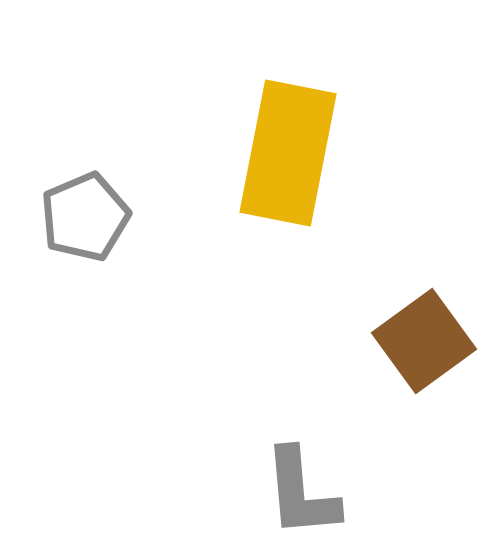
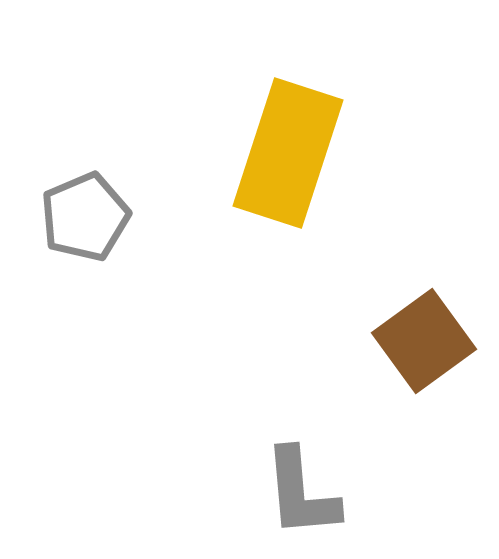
yellow rectangle: rotated 7 degrees clockwise
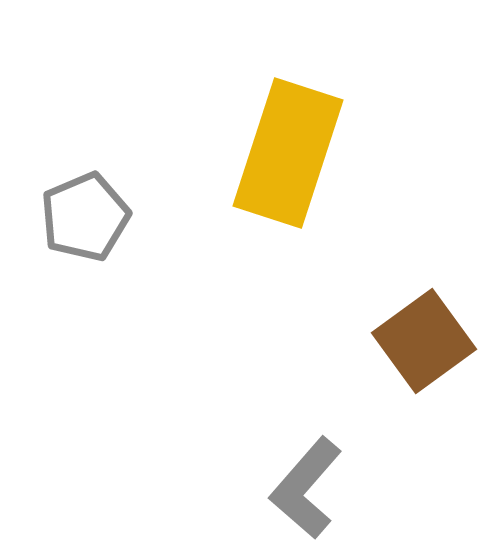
gray L-shape: moved 5 px right, 5 px up; rotated 46 degrees clockwise
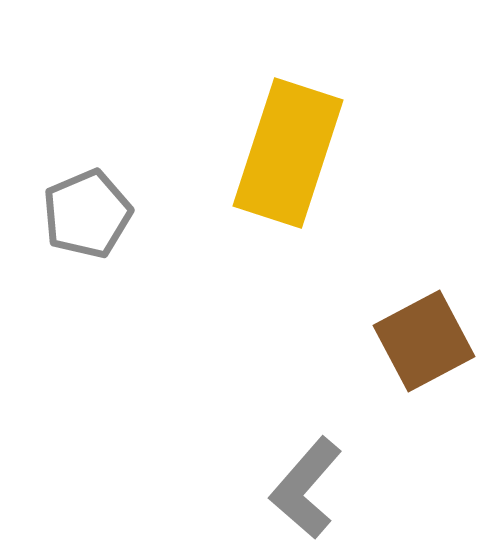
gray pentagon: moved 2 px right, 3 px up
brown square: rotated 8 degrees clockwise
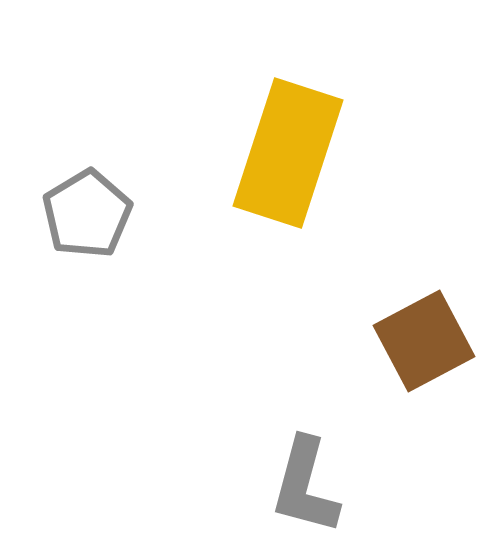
gray pentagon: rotated 8 degrees counterclockwise
gray L-shape: moved 1 px left, 2 px up; rotated 26 degrees counterclockwise
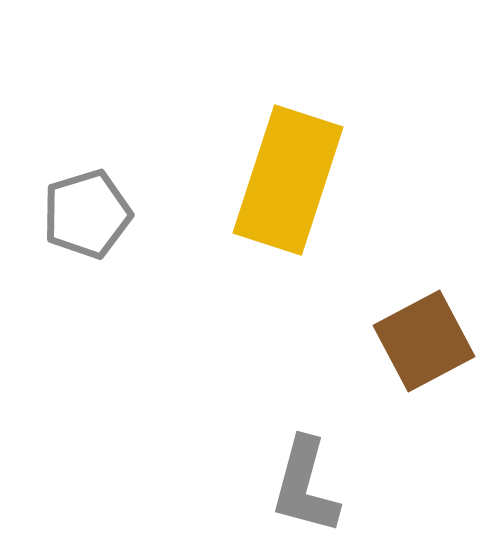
yellow rectangle: moved 27 px down
gray pentagon: rotated 14 degrees clockwise
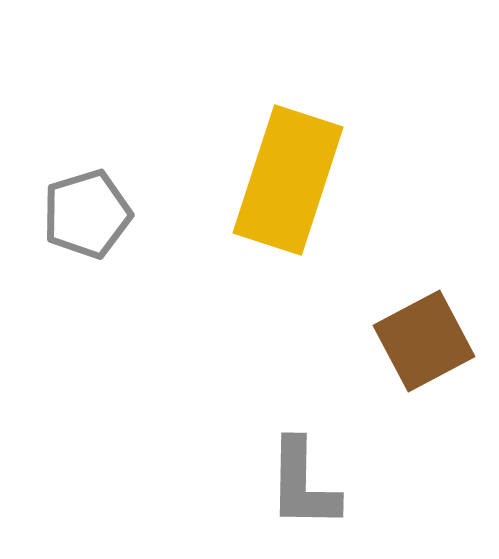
gray L-shape: moved 2 px left, 2 px up; rotated 14 degrees counterclockwise
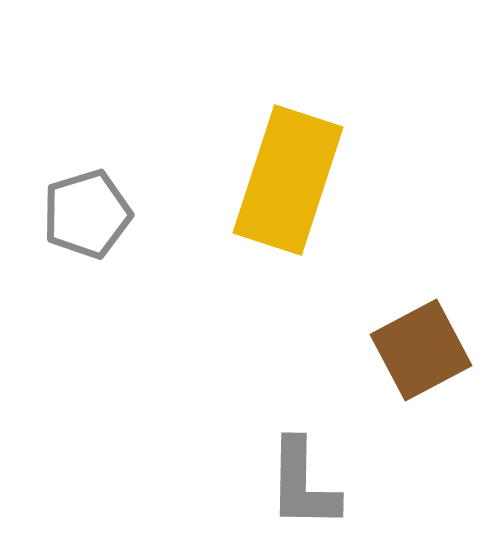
brown square: moved 3 px left, 9 px down
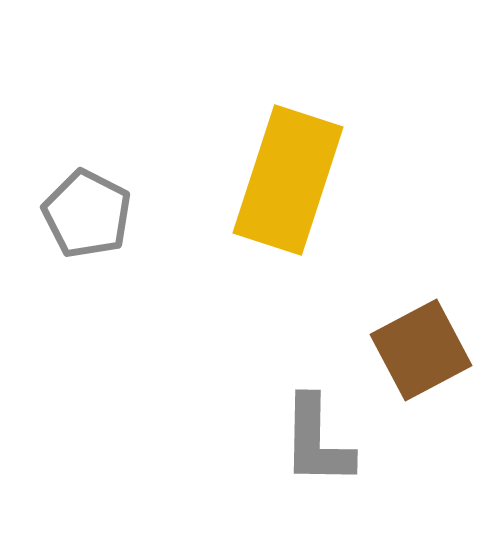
gray pentagon: rotated 28 degrees counterclockwise
gray L-shape: moved 14 px right, 43 px up
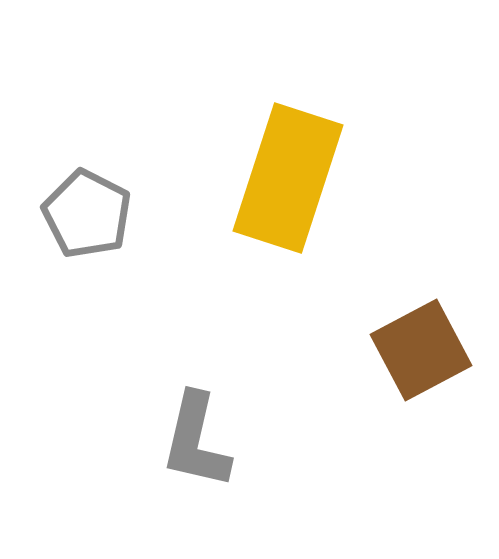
yellow rectangle: moved 2 px up
gray L-shape: moved 121 px left; rotated 12 degrees clockwise
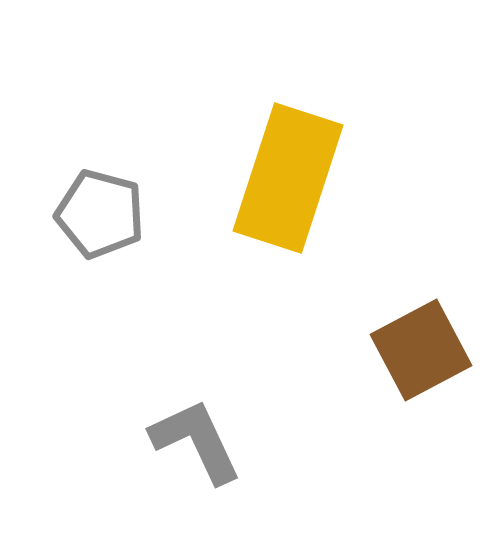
gray pentagon: moved 13 px right; rotated 12 degrees counterclockwise
gray L-shape: rotated 142 degrees clockwise
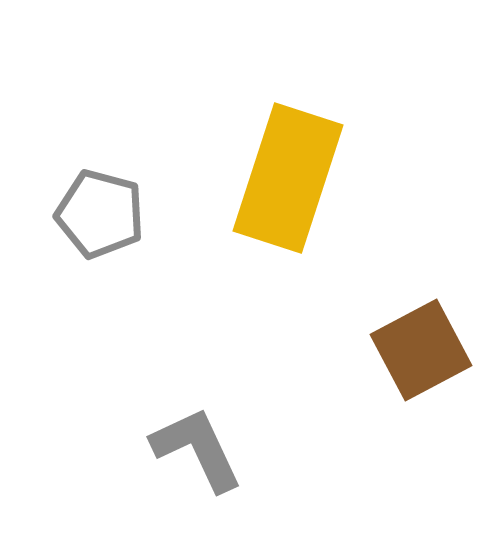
gray L-shape: moved 1 px right, 8 px down
